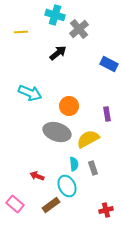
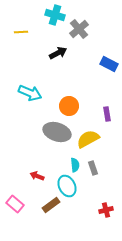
black arrow: rotated 12 degrees clockwise
cyan semicircle: moved 1 px right, 1 px down
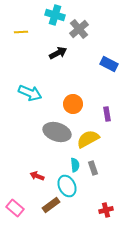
orange circle: moved 4 px right, 2 px up
pink rectangle: moved 4 px down
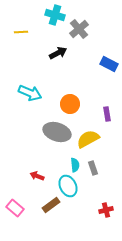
orange circle: moved 3 px left
cyan ellipse: moved 1 px right
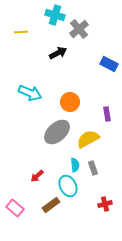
orange circle: moved 2 px up
gray ellipse: rotated 60 degrees counterclockwise
red arrow: rotated 64 degrees counterclockwise
red cross: moved 1 px left, 6 px up
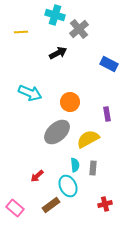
gray rectangle: rotated 24 degrees clockwise
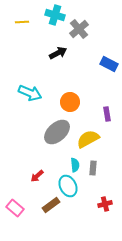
yellow line: moved 1 px right, 10 px up
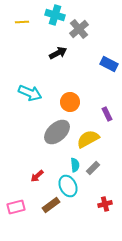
purple rectangle: rotated 16 degrees counterclockwise
gray rectangle: rotated 40 degrees clockwise
pink rectangle: moved 1 px right, 1 px up; rotated 54 degrees counterclockwise
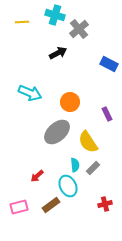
yellow semicircle: moved 3 px down; rotated 95 degrees counterclockwise
pink rectangle: moved 3 px right
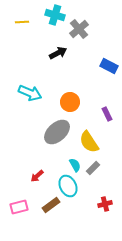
blue rectangle: moved 2 px down
yellow semicircle: moved 1 px right
cyan semicircle: rotated 24 degrees counterclockwise
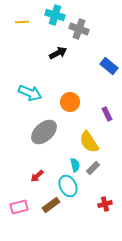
gray cross: rotated 30 degrees counterclockwise
blue rectangle: rotated 12 degrees clockwise
gray ellipse: moved 13 px left
cyan semicircle: rotated 16 degrees clockwise
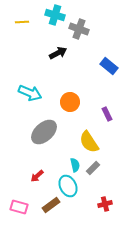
pink rectangle: rotated 30 degrees clockwise
